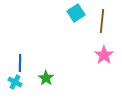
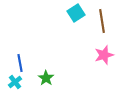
brown line: rotated 15 degrees counterclockwise
pink star: rotated 18 degrees clockwise
blue line: rotated 12 degrees counterclockwise
cyan cross: rotated 24 degrees clockwise
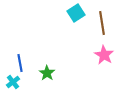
brown line: moved 2 px down
pink star: rotated 24 degrees counterclockwise
green star: moved 1 px right, 5 px up
cyan cross: moved 2 px left
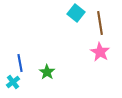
cyan square: rotated 18 degrees counterclockwise
brown line: moved 2 px left
pink star: moved 4 px left, 3 px up
green star: moved 1 px up
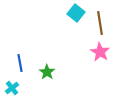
cyan cross: moved 1 px left, 6 px down
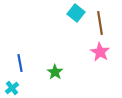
green star: moved 8 px right
